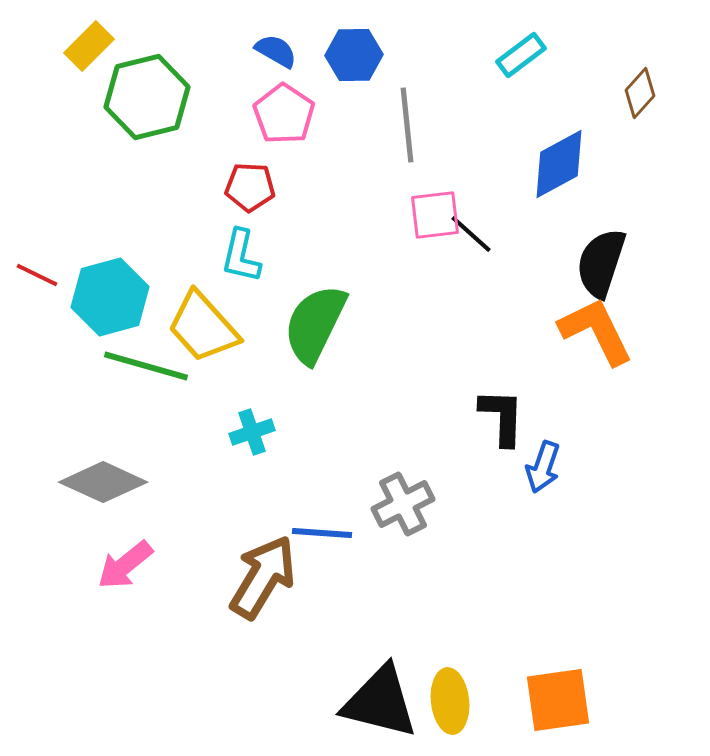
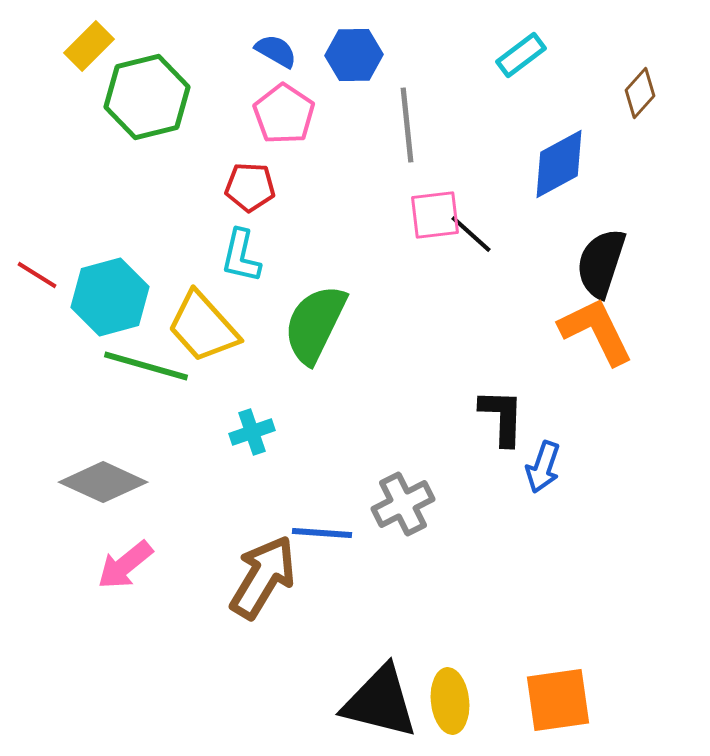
red line: rotated 6 degrees clockwise
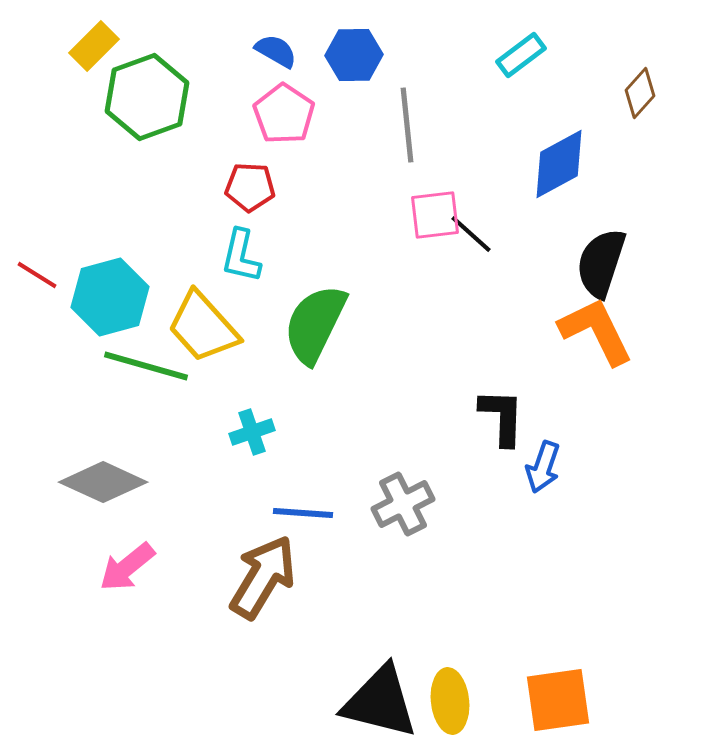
yellow rectangle: moved 5 px right
green hexagon: rotated 6 degrees counterclockwise
blue line: moved 19 px left, 20 px up
pink arrow: moved 2 px right, 2 px down
